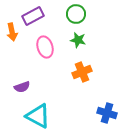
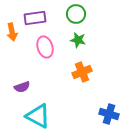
purple rectangle: moved 2 px right, 2 px down; rotated 20 degrees clockwise
blue cross: moved 2 px right, 1 px down
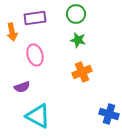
pink ellipse: moved 10 px left, 8 px down
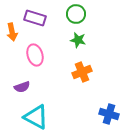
purple rectangle: rotated 25 degrees clockwise
cyan triangle: moved 2 px left, 1 px down
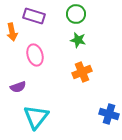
purple rectangle: moved 1 px left, 2 px up
purple semicircle: moved 4 px left
cyan triangle: rotated 40 degrees clockwise
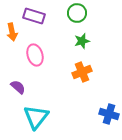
green circle: moved 1 px right, 1 px up
green star: moved 4 px right, 1 px down; rotated 28 degrees counterclockwise
purple semicircle: rotated 119 degrees counterclockwise
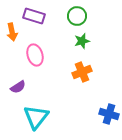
green circle: moved 3 px down
purple semicircle: rotated 105 degrees clockwise
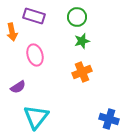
green circle: moved 1 px down
blue cross: moved 5 px down
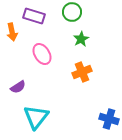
green circle: moved 5 px left, 5 px up
green star: moved 1 px left, 2 px up; rotated 14 degrees counterclockwise
pink ellipse: moved 7 px right, 1 px up; rotated 15 degrees counterclockwise
